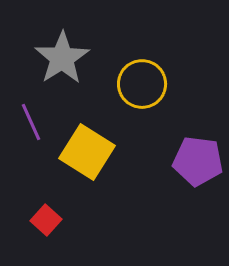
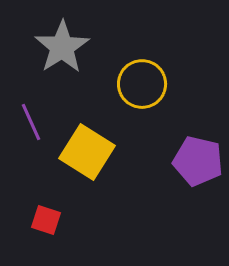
gray star: moved 11 px up
purple pentagon: rotated 6 degrees clockwise
red square: rotated 24 degrees counterclockwise
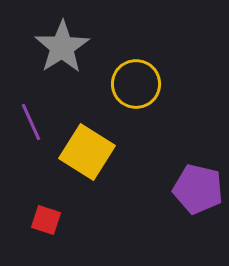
yellow circle: moved 6 px left
purple pentagon: moved 28 px down
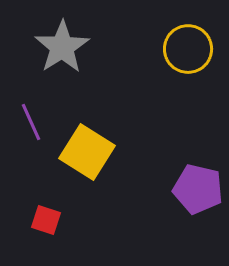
yellow circle: moved 52 px right, 35 px up
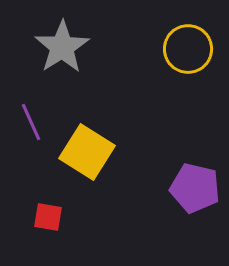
purple pentagon: moved 3 px left, 1 px up
red square: moved 2 px right, 3 px up; rotated 8 degrees counterclockwise
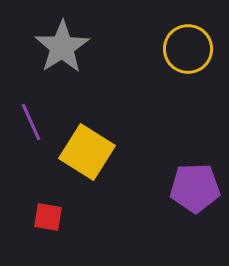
purple pentagon: rotated 15 degrees counterclockwise
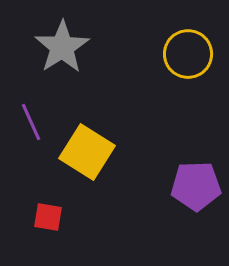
yellow circle: moved 5 px down
purple pentagon: moved 1 px right, 2 px up
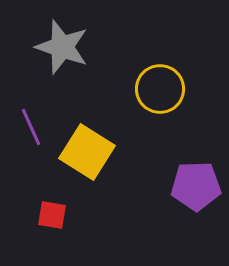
gray star: rotated 20 degrees counterclockwise
yellow circle: moved 28 px left, 35 px down
purple line: moved 5 px down
red square: moved 4 px right, 2 px up
